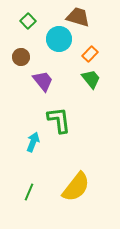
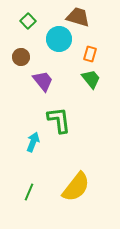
orange rectangle: rotated 28 degrees counterclockwise
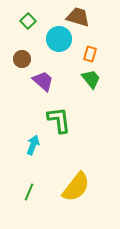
brown circle: moved 1 px right, 2 px down
purple trapezoid: rotated 10 degrees counterclockwise
cyan arrow: moved 3 px down
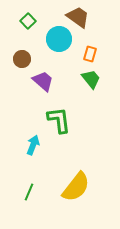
brown trapezoid: rotated 20 degrees clockwise
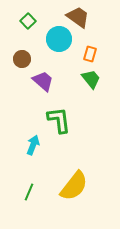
yellow semicircle: moved 2 px left, 1 px up
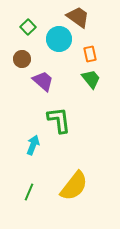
green square: moved 6 px down
orange rectangle: rotated 28 degrees counterclockwise
